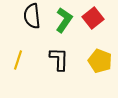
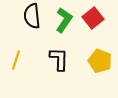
yellow line: moved 2 px left
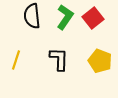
green L-shape: moved 1 px right, 3 px up
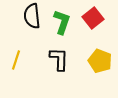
green L-shape: moved 3 px left, 5 px down; rotated 15 degrees counterclockwise
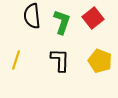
black L-shape: moved 1 px right, 1 px down
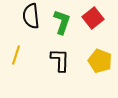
black semicircle: moved 1 px left
yellow line: moved 5 px up
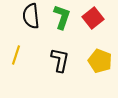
green L-shape: moved 5 px up
black L-shape: rotated 10 degrees clockwise
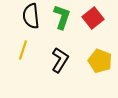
yellow line: moved 7 px right, 5 px up
black L-shape: rotated 20 degrees clockwise
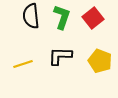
yellow line: moved 14 px down; rotated 54 degrees clockwise
black L-shape: moved 4 px up; rotated 120 degrees counterclockwise
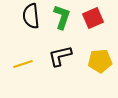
red square: rotated 15 degrees clockwise
black L-shape: rotated 15 degrees counterclockwise
yellow pentagon: rotated 25 degrees counterclockwise
